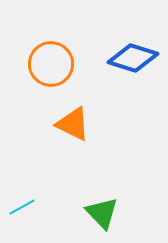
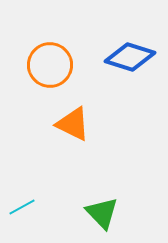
blue diamond: moved 3 px left, 1 px up
orange circle: moved 1 px left, 1 px down
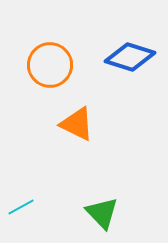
orange triangle: moved 4 px right
cyan line: moved 1 px left
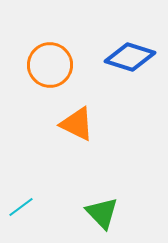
cyan line: rotated 8 degrees counterclockwise
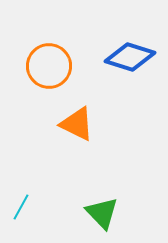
orange circle: moved 1 px left, 1 px down
cyan line: rotated 24 degrees counterclockwise
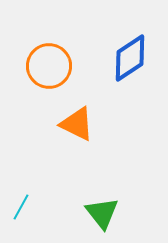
blue diamond: moved 1 px down; rotated 51 degrees counterclockwise
green triangle: rotated 6 degrees clockwise
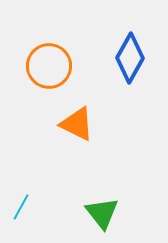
blue diamond: rotated 27 degrees counterclockwise
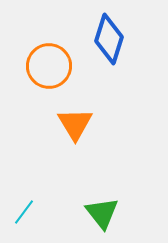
blue diamond: moved 21 px left, 19 px up; rotated 12 degrees counterclockwise
orange triangle: moved 2 px left; rotated 33 degrees clockwise
cyan line: moved 3 px right, 5 px down; rotated 8 degrees clockwise
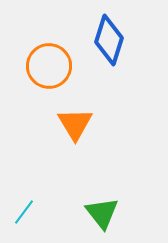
blue diamond: moved 1 px down
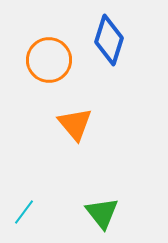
orange circle: moved 6 px up
orange triangle: rotated 9 degrees counterclockwise
